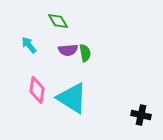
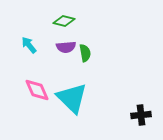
green diamond: moved 6 px right; rotated 45 degrees counterclockwise
purple semicircle: moved 2 px left, 3 px up
pink diamond: rotated 32 degrees counterclockwise
cyan triangle: rotated 12 degrees clockwise
black cross: rotated 18 degrees counterclockwise
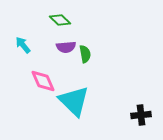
green diamond: moved 4 px left, 1 px up; rotated 30 degrees clockwise
cyan arrow: moved 6 px left
green semicircle: moved 1 px down
pink diamond: moved 6 px right, 9 px up
cyan triangle: moved 2 px right, 3 px down
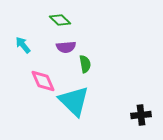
green semicircle: moved 10 px down
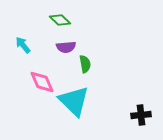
pink diamond: moved 1 px left, 1 px down
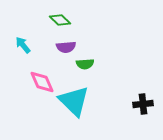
green semicircle: rotated 96 degrees clockwise
black cross: moved 2 px right, 11 px up
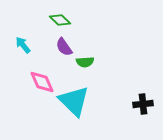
purple semicircle: moved 2 px left; rotated 60 degrees clockwise
green semicircle: moved 2 px up
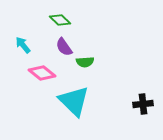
pink diamond: moved 9 px up; rotated 28 degrees counterclockwise
